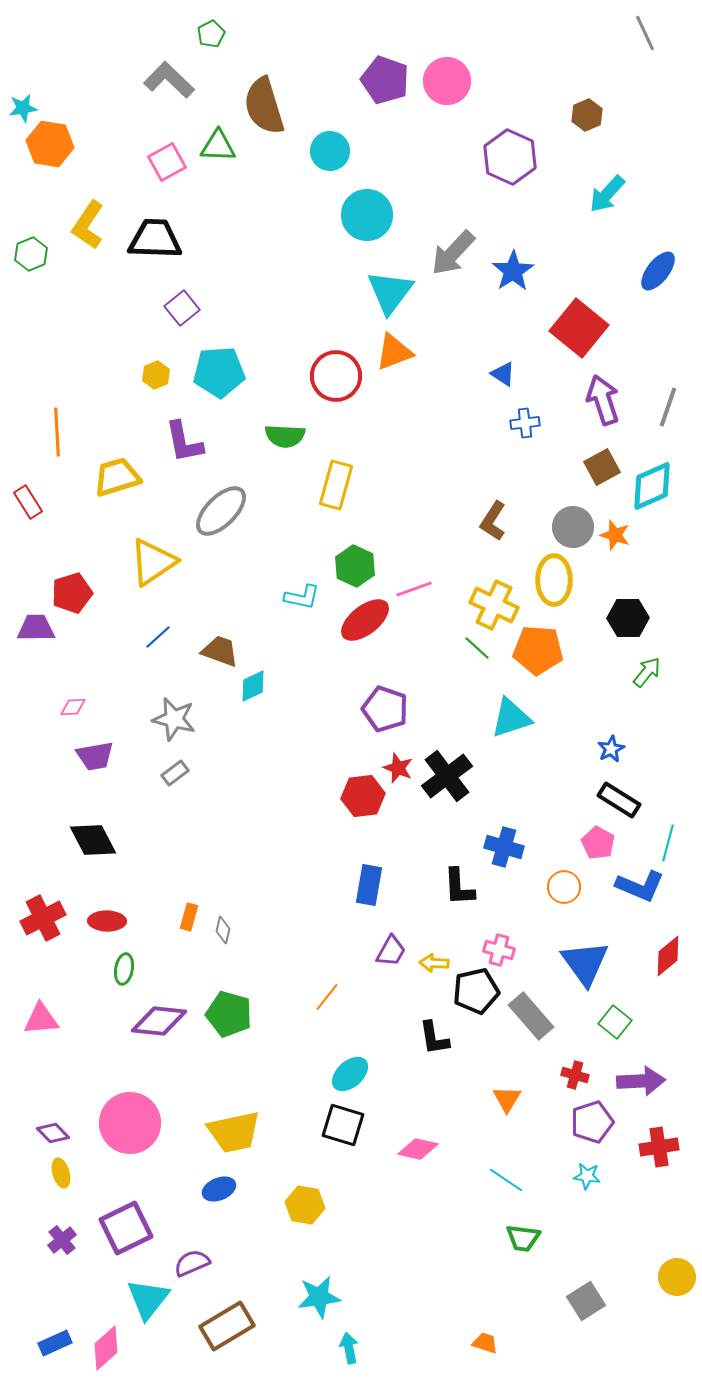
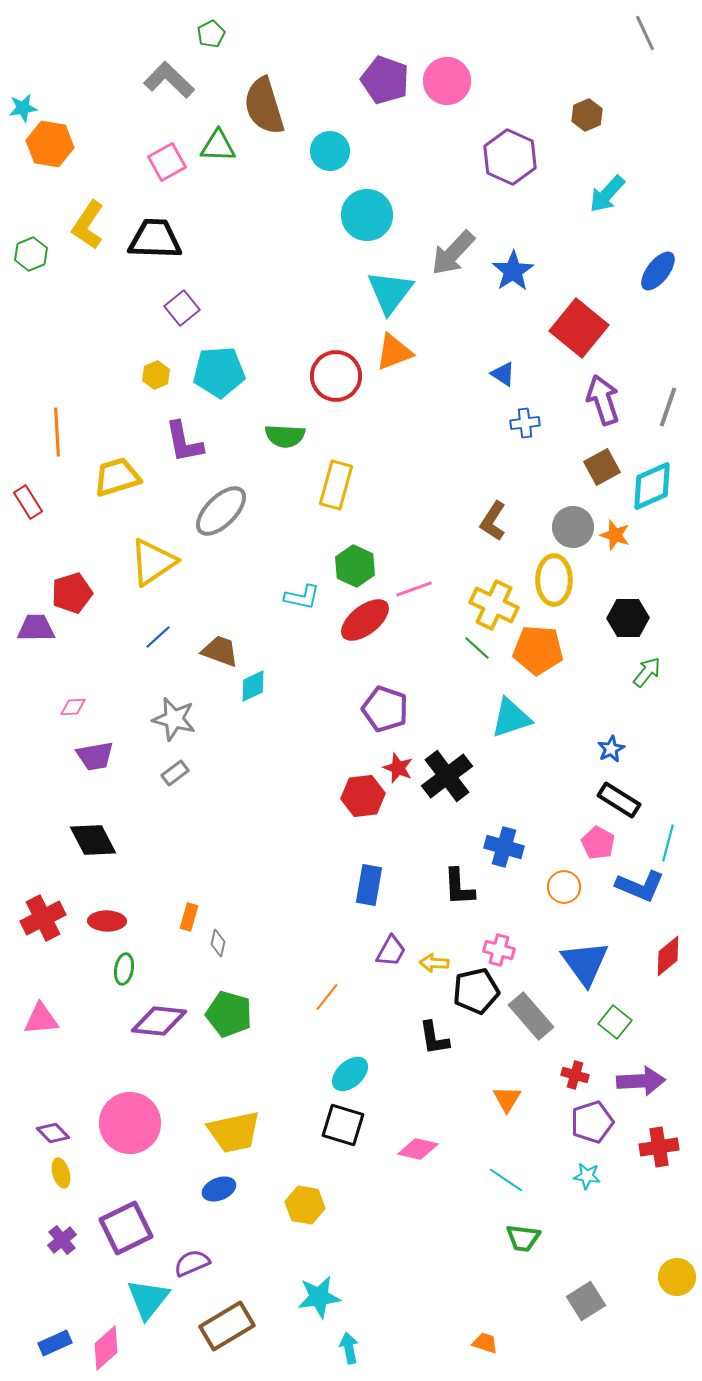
gray diamond at (223, 930): moved 5 px left, 13 px down
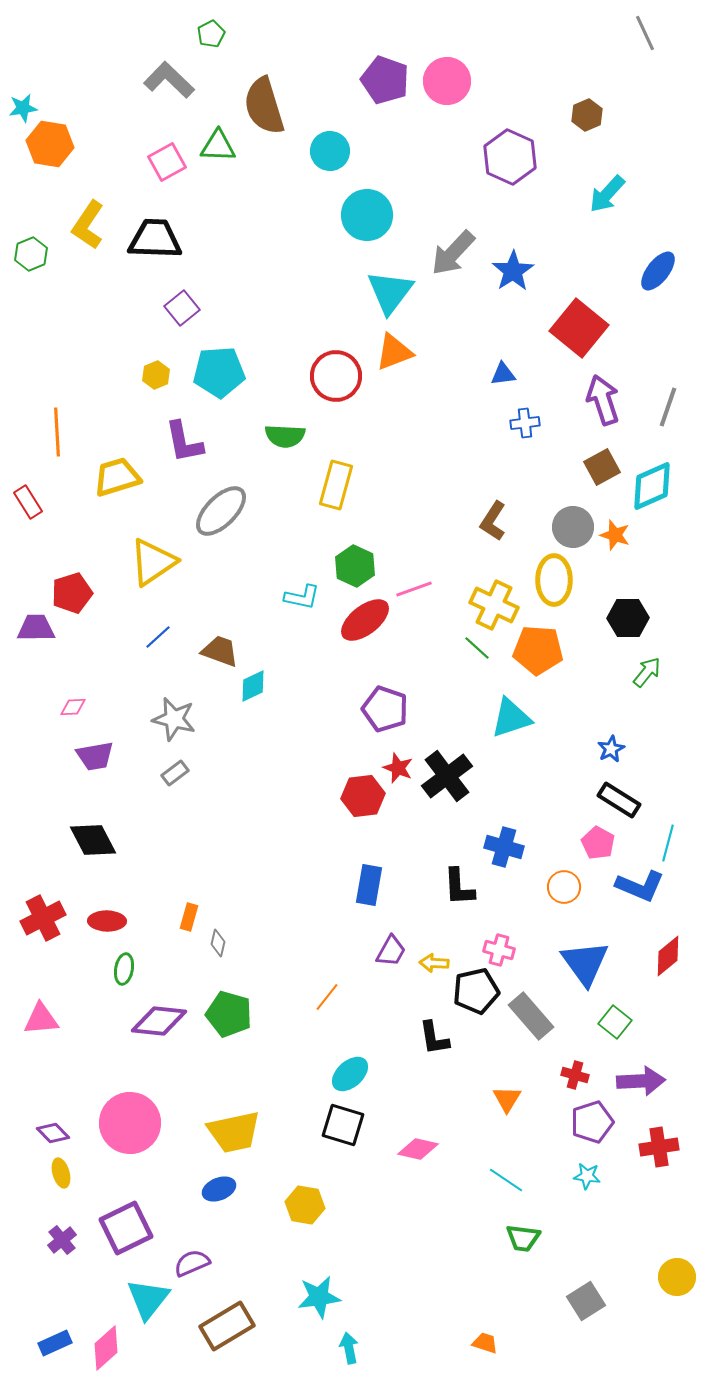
blue triangle at (503, 374): rotated 40 degrees counterclockwise
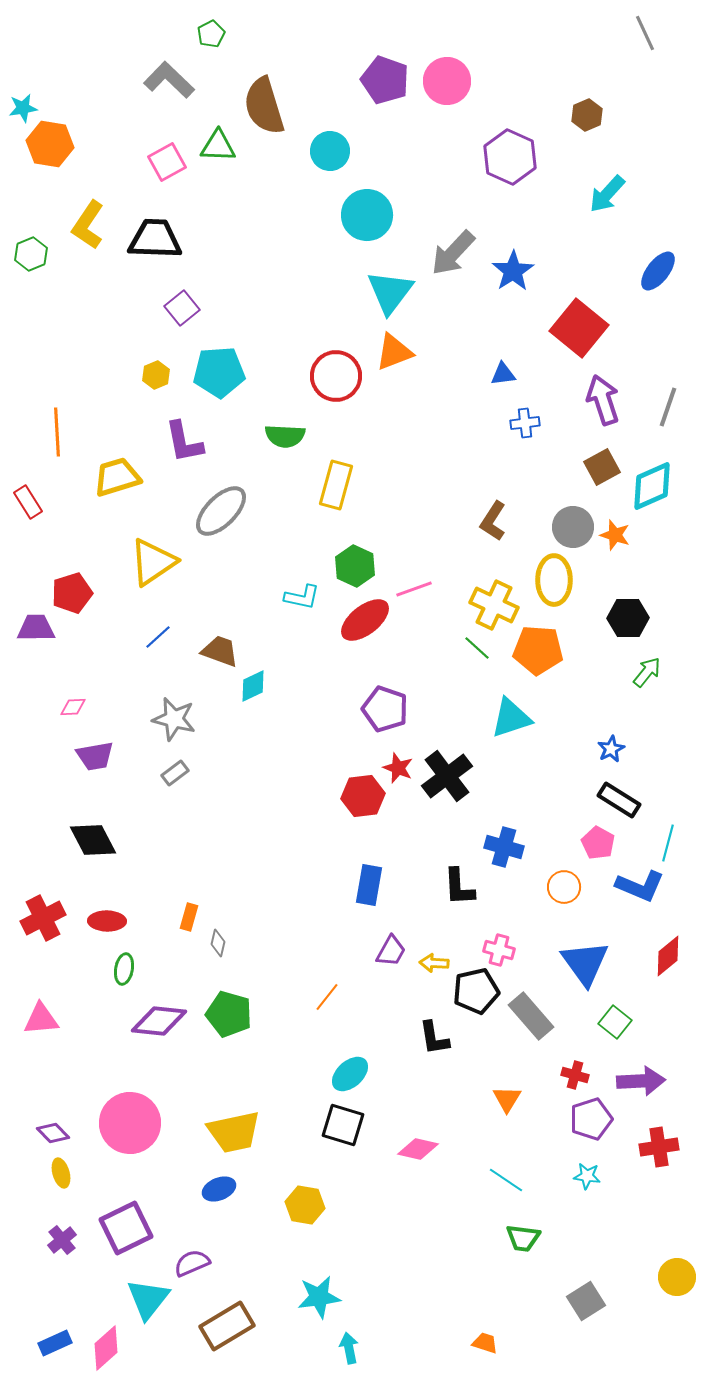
purple pentagon at (592, 1122): moved 1 px left, 3 px up
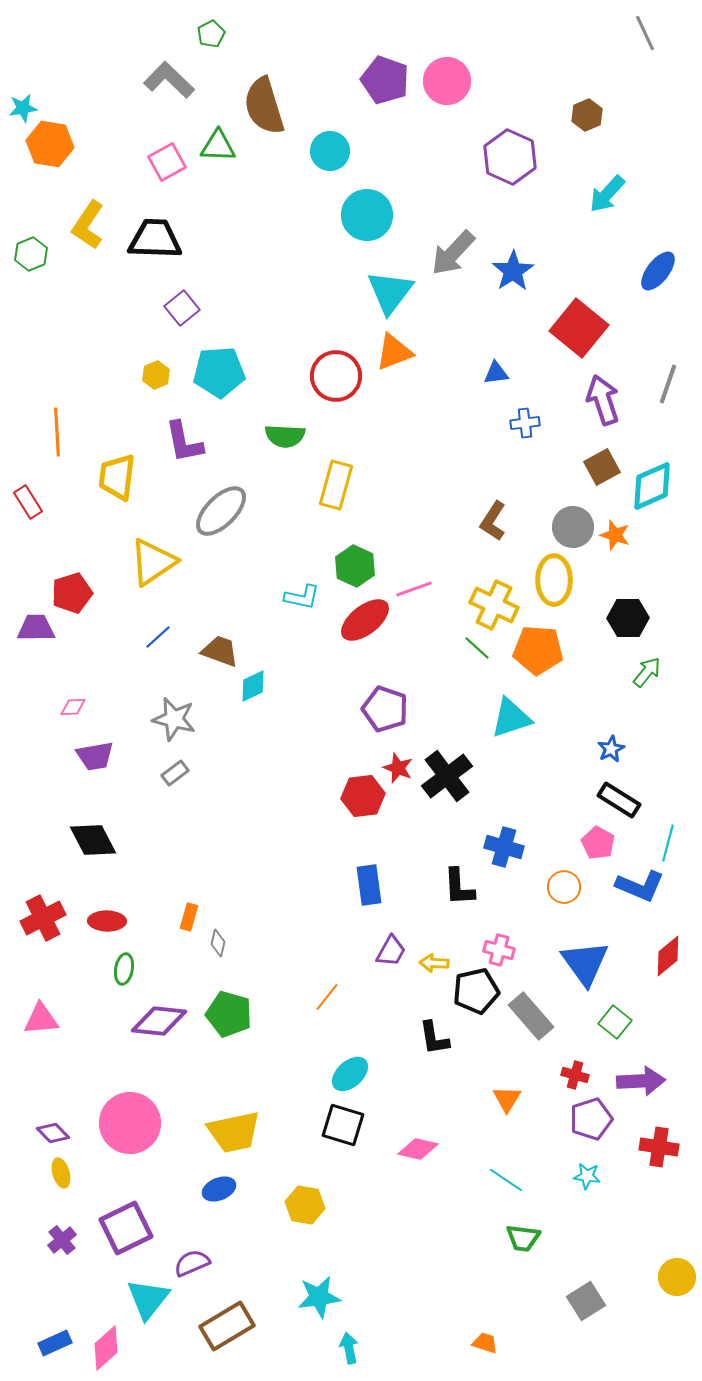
blue triangle at (503, 374): moved 7 px left, 1 px up
gray line at (668, 407): moved 23 px up
yellow trapezoid at (117, 477): rotated 66 degrees counterclockwise
blue rectangle at (369, 885): rotated 18 degrees counterclockwise
red cross at (659, 1147): rotated 18 degrees clockwise
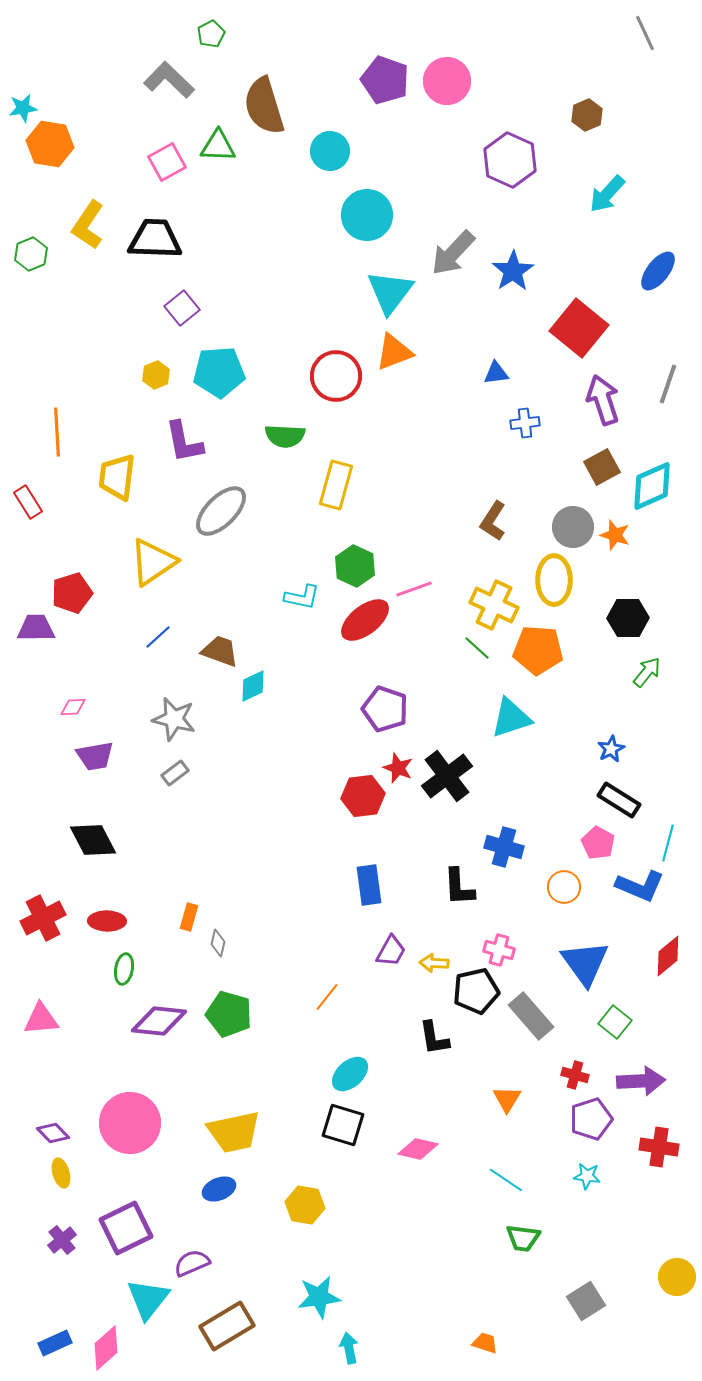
purple hexagon at (510, 157): moved 3 px down
